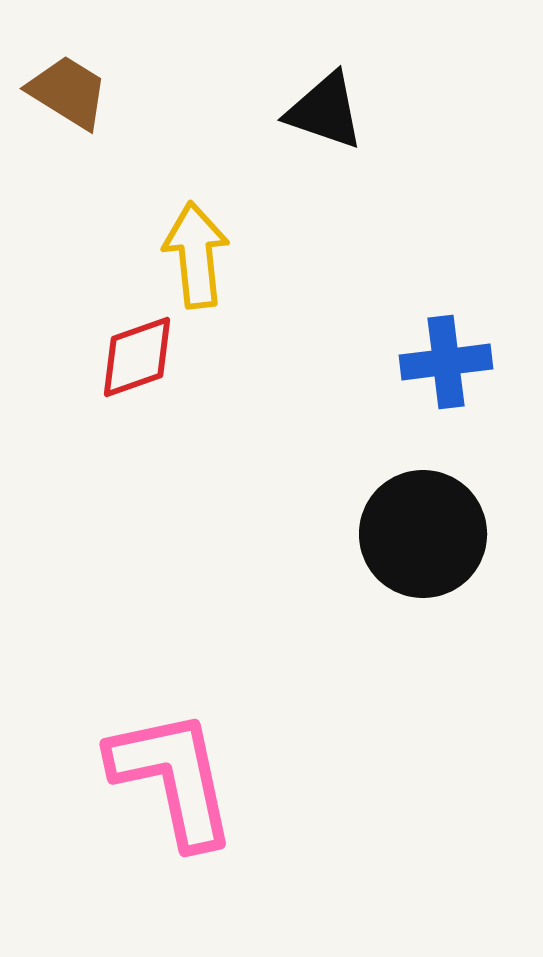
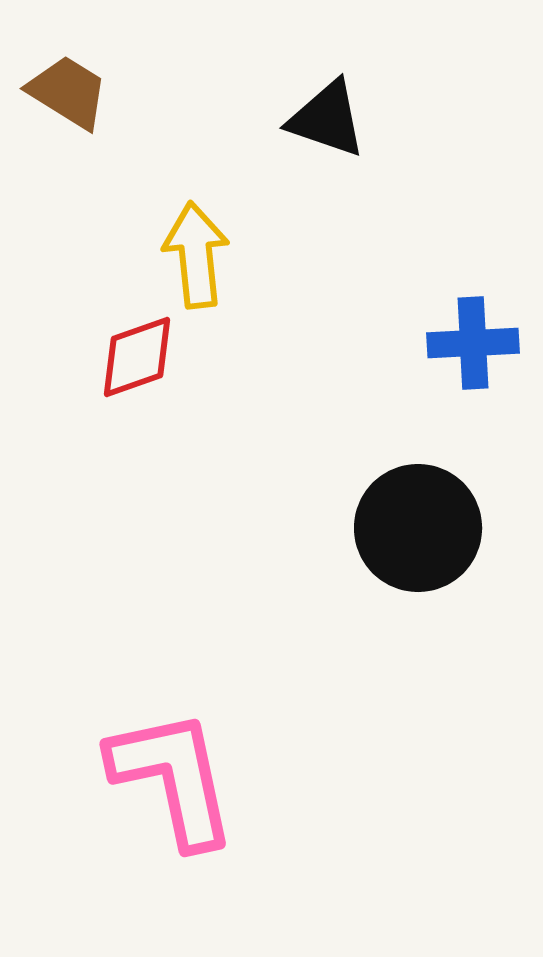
black triangle: moved 2 px right, 8 px down
blue cross: moved 27 px right, 19 px up; rotated 4 degrees clockwise
black circle: moved 5 px left, 6 px up
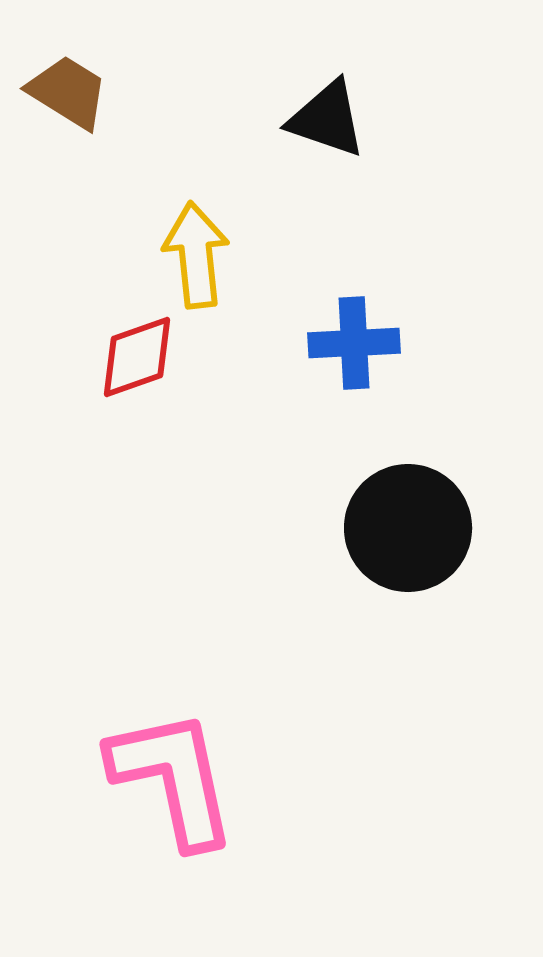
blue cross: moved 119 px left
black circle: moved 10 px left
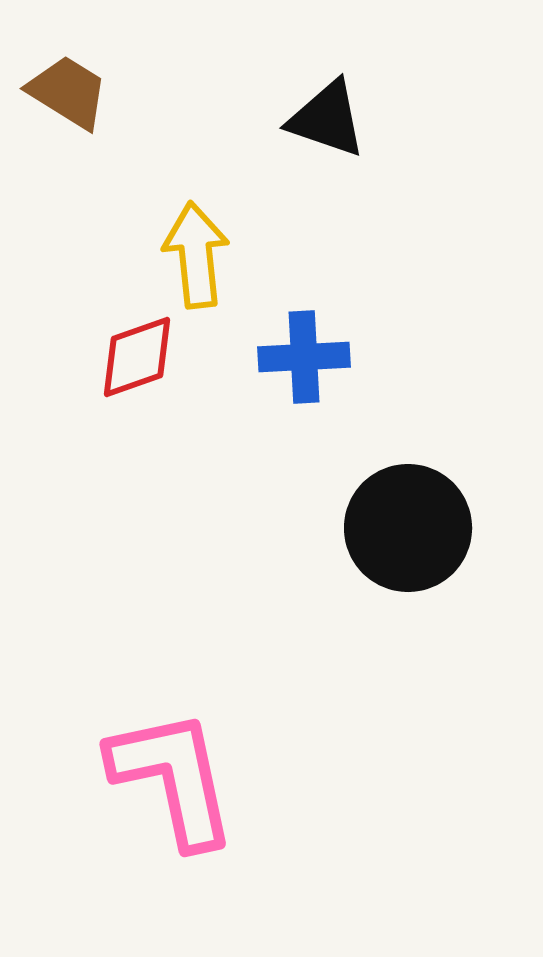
blue cross: moved 50 px left, 14 px down
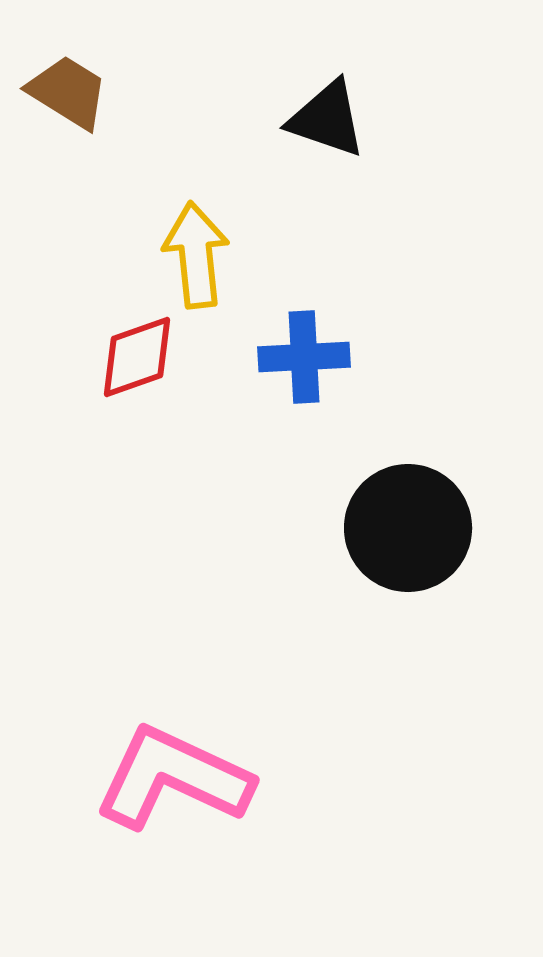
pink L-shape: rotated 53 degrees counterclockwise
